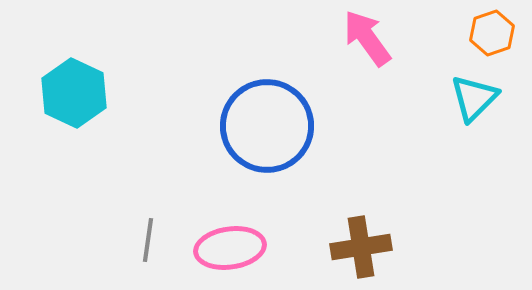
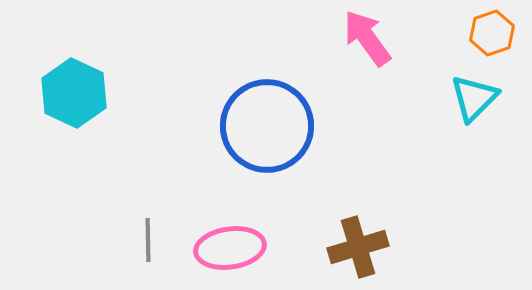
gray line: rotated 9 degrees counterclockwise
brown cross: moved 3 px left; rotated 8 degrees counterclockwise
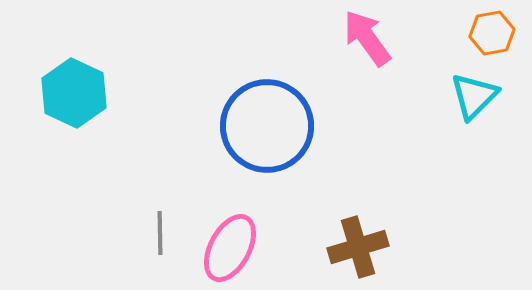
orange hexagon: rotated 9 degrees clockwise
cyan triangle: moved 2 px up
gray line: moved 12 px right, 7 px up
pink ellipse: rotated 54 degrees counterclockwise
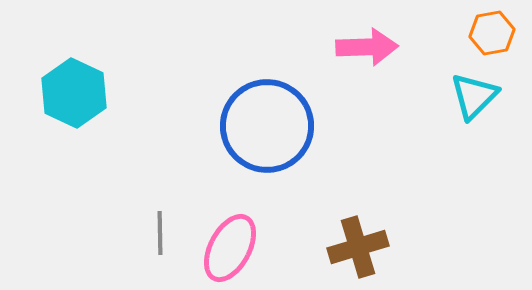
pink arrow: moved 9 px down; rotated 124 degrees clockwise
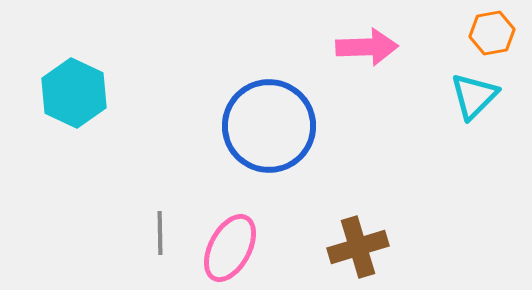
blue circle: moved 2 px right
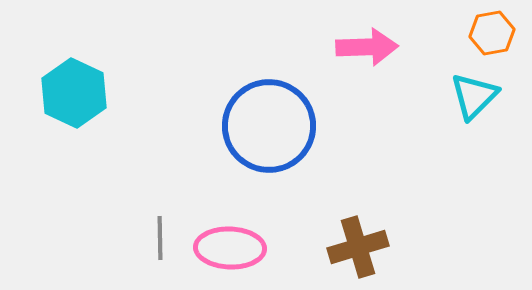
gray line: moved 5 px down
pink ellipse: rotated 64 degrees clockwise
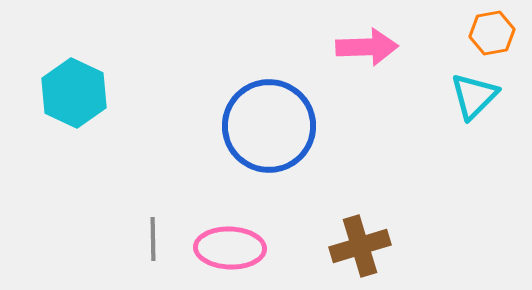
gray line: moved 7 px left, 1 px down
brown cross: moved 2 px right, 1 px up
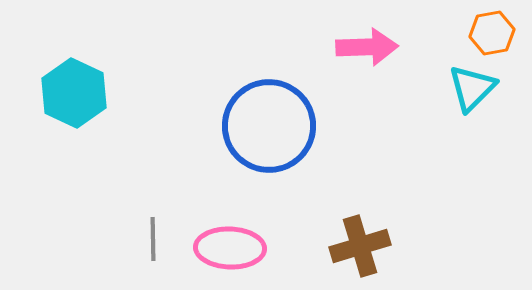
cyan triangle: moved 2 px left, 8 px up
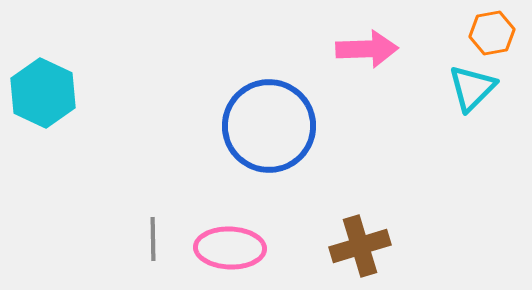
pink arrow: moved 2 px down
cyan hexagon: moved 31 px left
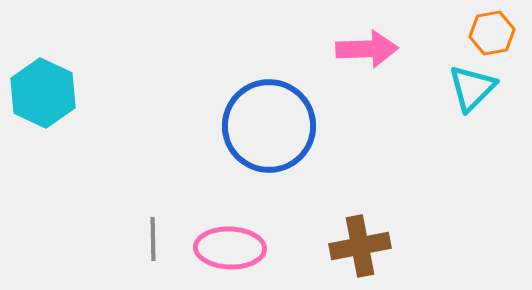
brown cross: rotated 6 degrees clockwise
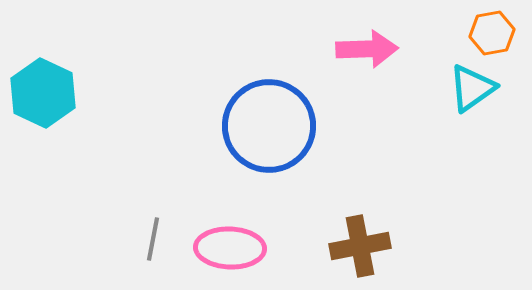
cyan triangle: rotated 10 degrees clockwise
gray line: rotated 12 degrees clockwise
